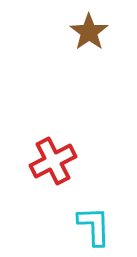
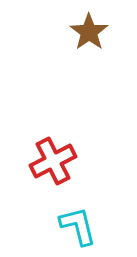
cyan L-shape: moved 16 px left; rotated 12 degrees counterclockwise
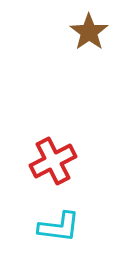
cyan L-shape: moved 19 px left, 1 px down; rotated 111 degrees clockwise
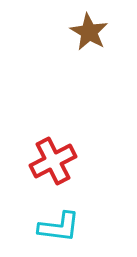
brown star: rotated 6 degrees counterclockwise
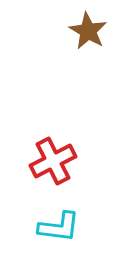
brown star: moved 1 px left, 1 px up
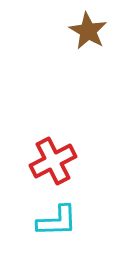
cyan L-shape: moved 2 px left, 6 px up; rotated 9 degrees counterclockwise
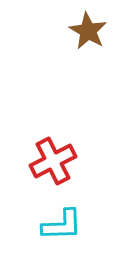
cyan L-shape: moved 5 px right, 4 px down
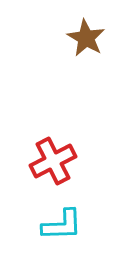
brown star: moved 2 px left, 7 px down
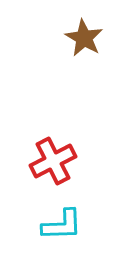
brown star: moved 2 px left
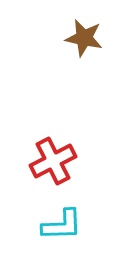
brown star: rotated 18 degrees counterclockwise
